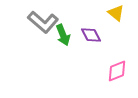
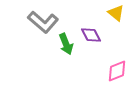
green arrow: moved 3 px right, 9 px down
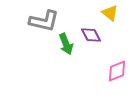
yellow triangle: moved 6 px left
gray L-shape: moved 1 px right, 1 px up; rotated 28 degrees counterclockwise
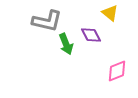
gray L-shape: moved 3 px right
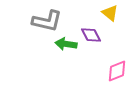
green arrow: rotated 120 degrees clockwise
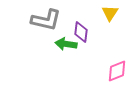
yellow triangle: rotated 24 degrees clockwise
gray L-shape: moved 1 px left, 1 px up
purple diamond: moved 10 px left, 3 px up; rotated 35 degrees clockwise
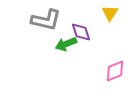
purple diamond: rotated 25 degrees counterclockwise
green arrow: rotated 30 degrees counterclockwise
pink diamond: moved 2 px left
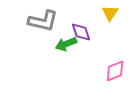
gray L-shape: moved 3 px left, 1 px down
